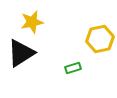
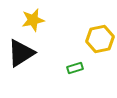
yellow star: moved 1 px right, 2 px up
green rectangle: moved 2 px right
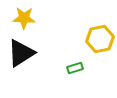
yellow star: moved 9 px left, 2 px up; rotated 15 degrees clockwise
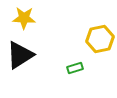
black triangle: moved 1 px left, 2 px down
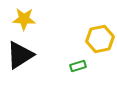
yellow star: moved 1 px down
green rectangle: moved 3 px right, 2 px up
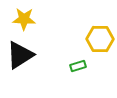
yellow hexagon: rotated 12 degrees clockwise
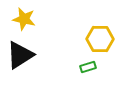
yellow star: rotated 10 degrees clockwise
green rectangle: moved 10 px right, 1 px down
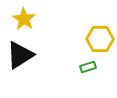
yellow star: rotated 20 degrees clockwise
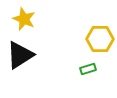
yellow star: rotated 10 degrees counterclockwise
green rectangle: moved 2 px down
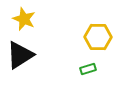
yellow hexagon: moved 2 px left, 2 px up
